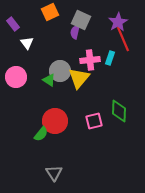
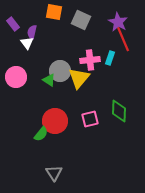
orange square: moved 4 px right; rotated 36 degrees clockwise
purple star: rotated 12 degrees counterclockwise
purple semicircle: moved 43 px left
pink square: moved 4 px left, 2 px up
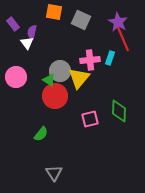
red circle: moved 25 px up
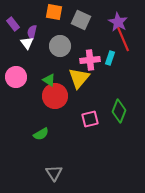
gray circle: moved 25 px up
green diamond: rotated 20 degrees clockwise
green semicircle: rotated 21 degrees clockwise
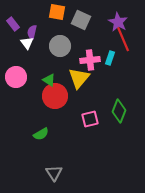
orange square: moved 3 px right
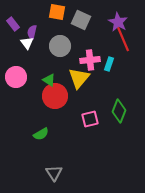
cyan rectangle: moved 1 px left, 6 px down
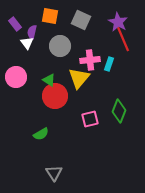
orange square: moved 7 px left, 4 px down
purple rectangle: moved 2 px right
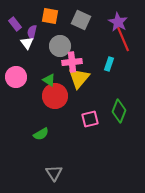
pink cross: moved 18 px left, 2 px down
